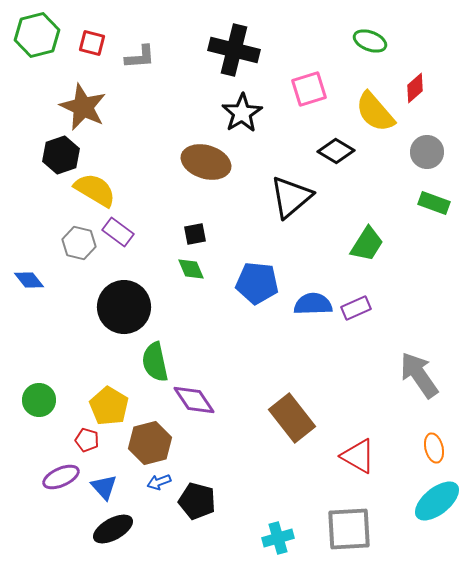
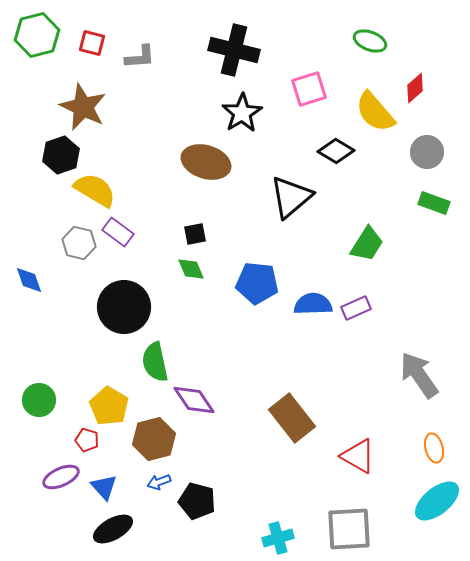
blue diamond at (29, 280): rotated 20 degrees clockwise
brown hexagon at (150, 443): moved 4 px right, 4 px up
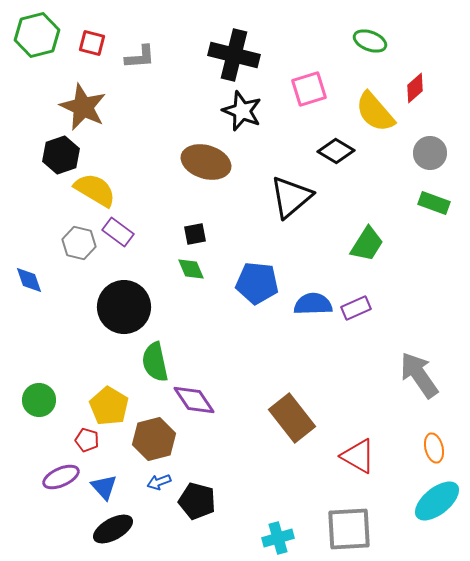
black cross at (234, 50): moved 5 px down
black star at (242, 113): moved 2 px up; rotated 18 degrees counterclockwise
gray circle at (427, 152): moved 3 px right, 1 px down
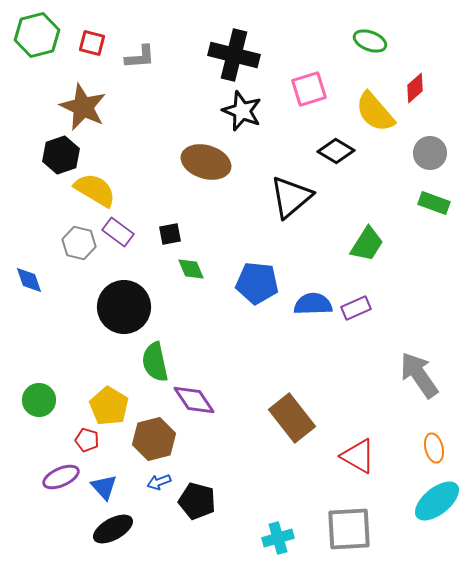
black square at (195, 234): moved 25 px left
